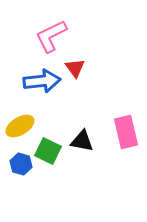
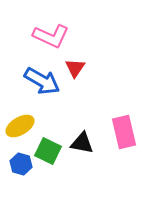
pink L-shape: rotated 129 degrees counterclockwise
red triangle: rotated 10 degrees clockwise
blue arrow: rotated 36 degrees clockwise
pink rectangle: moved 2 px left
black triangle: moved 2 px down
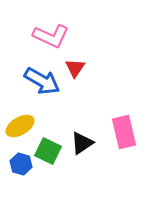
black triangle: rotated 45 degrees counterclockwise
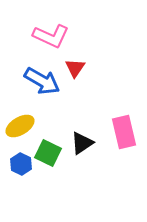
green square: moved 2 px down
blue hexagon: rotated 10 degrees clockwise
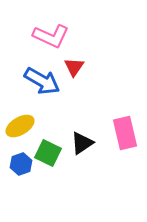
red triangle: moved 1 px left, 1 px up
pink rectangle: moved 1 px right, 1 px down
blue hexagon: rotated 15 degrees clockwise
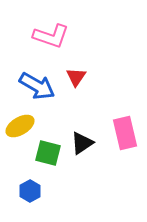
pink L-shape: rotated 6 degrees counterclockwise
red triangle: moved 2 px right, 10 px down
blue arrow: moved 5 px left, 5 px down
green square: rotated 12 degrees counterclockwise
blue hexagon: moved 9 px right, 27 px down; rotated 10 degrees counterclockwise
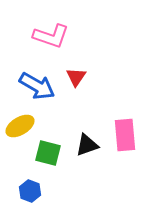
pink rectangle: moved 2 px down; rotated 8 degrees clockwise
black triangle: moved 5 px right, 2 px down; rotated 15 degrees clockwise
blue hexagon: rotated 10 degrees counterclockwise
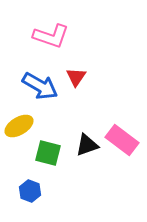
blue arrow: moved 3 px right
yellow ellipse: moved 1 px left
pink rectangle: moved 3 px left, 5 px down; rotated 48 degrees counterclockwise
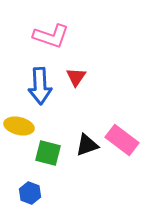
blue arrow: rotated 57 degrees clockwise
yellow ellipse: rotated 44 degrees clockwise
blue hexagon: moved 2 px down
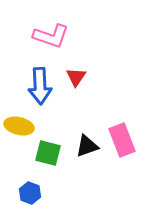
pink rectangle: rotated 32 degrees clockwise
black triangle: moved 1 px down
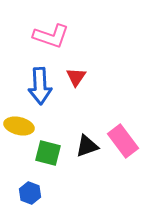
pink rectangle: moved 1 px right, 1 px down; rotated 16 degrees counterclockwise
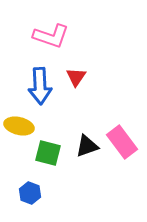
pink rectangle: moved 1 px left, 1 px down
